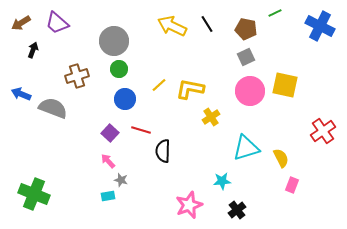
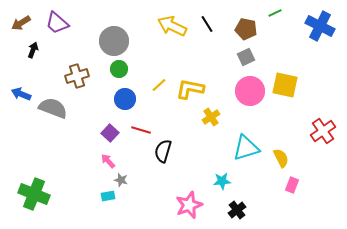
black semicircle: rotated 15 degrees clockwise
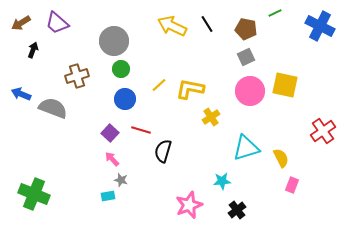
green circle: moved 2 px right
pink arrow: moved 4 px right, 2 px up
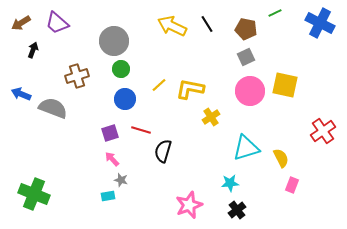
blue cross: moved 3 px up
purple square: rotated 30 degrees clockwise
cyan star: moved 8 px right, 2 px down
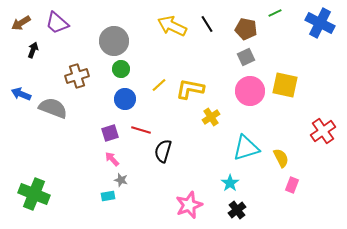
cyan star: rotated 30 degrees counterclockwise
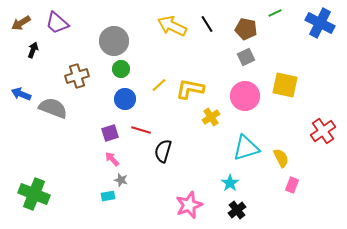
pink circle: moved 5 px left, 5 px down
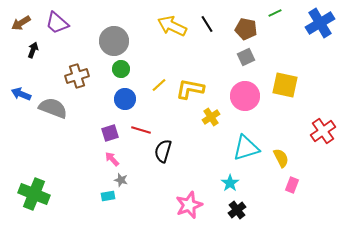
blue cross: rotated 32 degrees clockwise
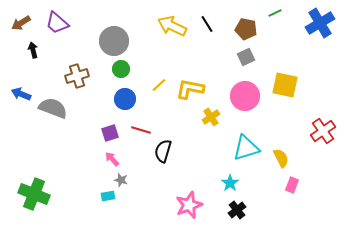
black arrow: rotated 35 degrees counterclockwise
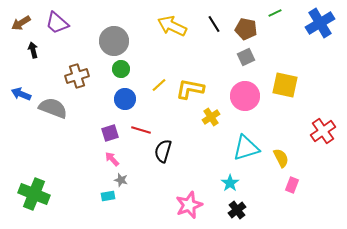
black line: moved 7 px right
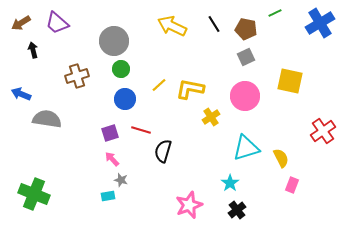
yellow square: moved 5 px right, 4 px up
gray semicircle: moved 6 px left, 11 px down; rotated 12 degrees counterclockwise
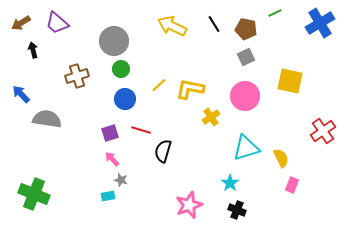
blue arrow: rotated 24 degrees clockwise
black cross: rotated 30 degrees counterclockwise
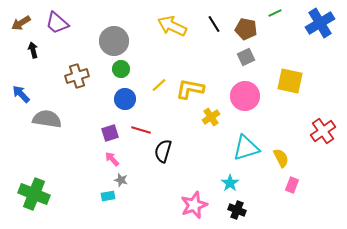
pink star: moved 5 px right
